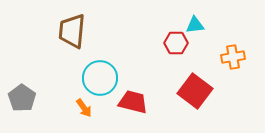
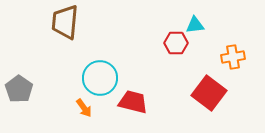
brown trapezoid: moved 7 px left, 9 px up
red square: moved 14 px right, 2 px down
gray pentagon: moved 3 px left, 9 px up
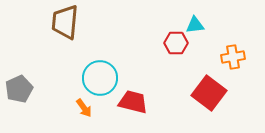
gray pentagon: rotated 12 degrees clockwise
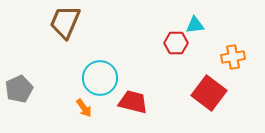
brown trapezoid: rotated 18 degrees clockwise
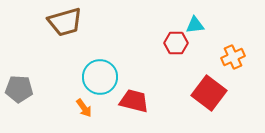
brown trapezoid: rotated 129 degrees counterclockwise
orange cross: rotated 15 degrees counterclockwise
cyan circle: moved 1 px up
gray pentagon: rotated 28 degrees clockwise
red trapezoid: moved 1 px right, 1 px up
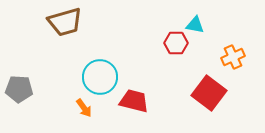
cyan triangle: rotated 18 degrees clockwise
